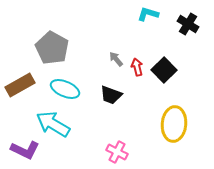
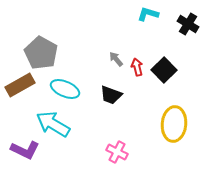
gray pentagon: moved 11 px left, 5 px down
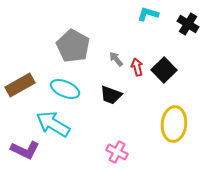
gray pentagon: moved 32 px right, 7 px up
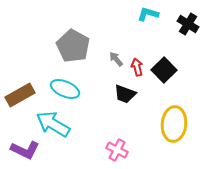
brown rectangle: moved 10 px down
black trapezoid: moved 14 px right, 1 px up
pink cross: moved 2 px up
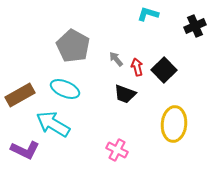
black cross: moved 7 px right, 2 px down; rotated 35 degrees clockwise
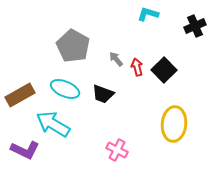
black trapezoid: moved 22 px left
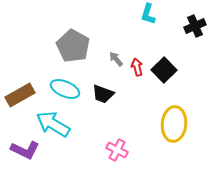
cyan L-shape: rotated 90 degrees counterclockwise
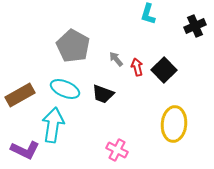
cyan arrow: moved 1 px down; rotated 68 degrees clockwise
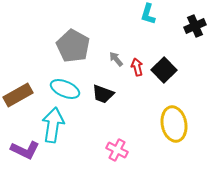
brown rectangle: moved 2 px left
yellow ellipse: rotated 16 degrees counterclockwise
